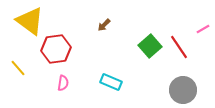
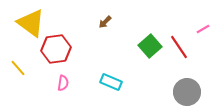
yellow triangle: moved 1 px right, 2 px down
brown arrow: moved 1 px right, 3 px up
gray circle: moved 4 px right, 2 px down
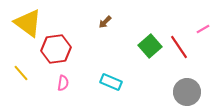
yellow triangle: moved 3 px left
yellow line: moved 3 px right, 5 px down
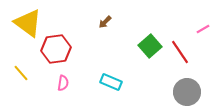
red line: moved 1 px right, 5 px down
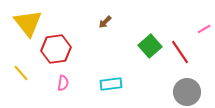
yellow triangle: rotated 16 degrees clockwise
pink line: moved 1 px right
cyan rectangle: moved 2 px down; rotated 30 degrees counterclockwise
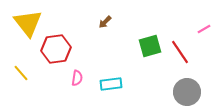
green square: rotated 25 degrees clockwise
pink semicircle: moved 14 px right, 5 px up
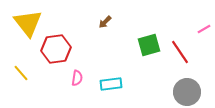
green square: moved 1 px left, 1 px up
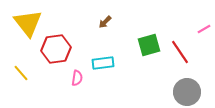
cyan rectangle: moved 8 px left, 21 px up
